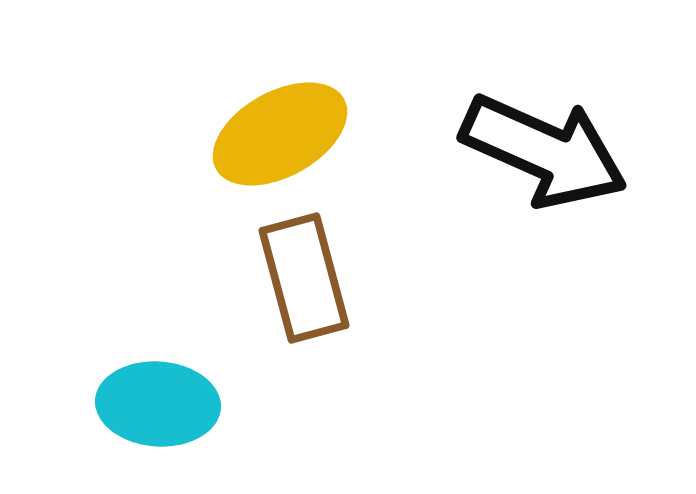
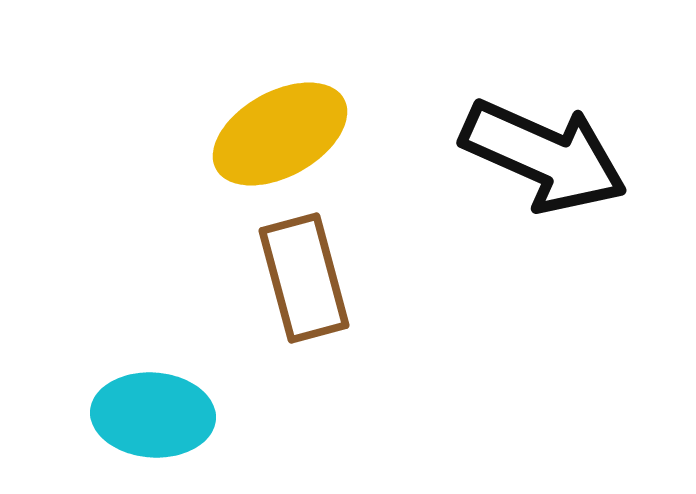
black arrow: moved 5 px down
cyan ellipse: moved 5 px left, 11 px down
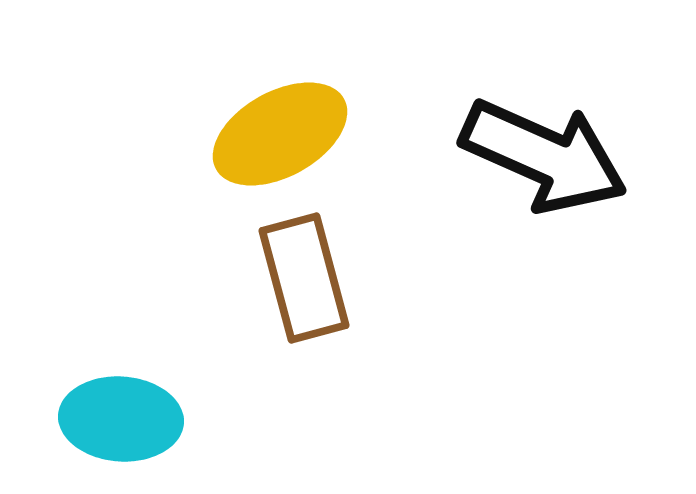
cyan ellipse: moved 32 px left, 4 px down
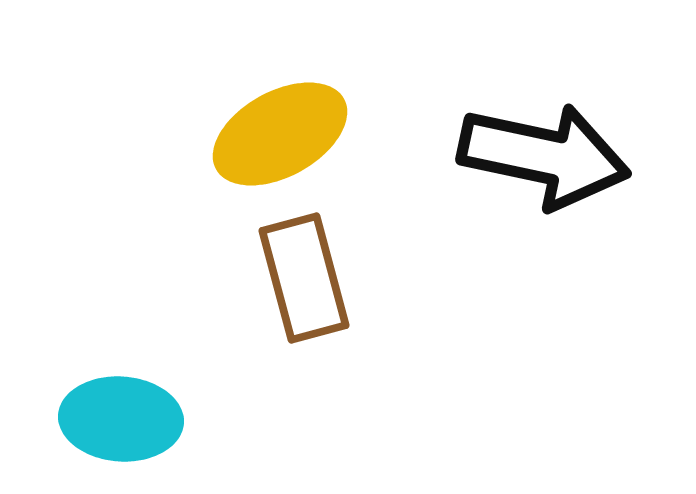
black arrow: rotated 12 degrees counterclockwise
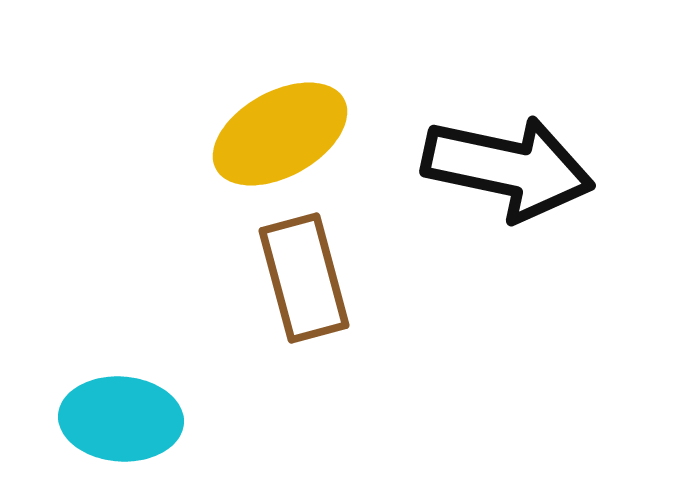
black arrow: moved 36 px left, 12 px down
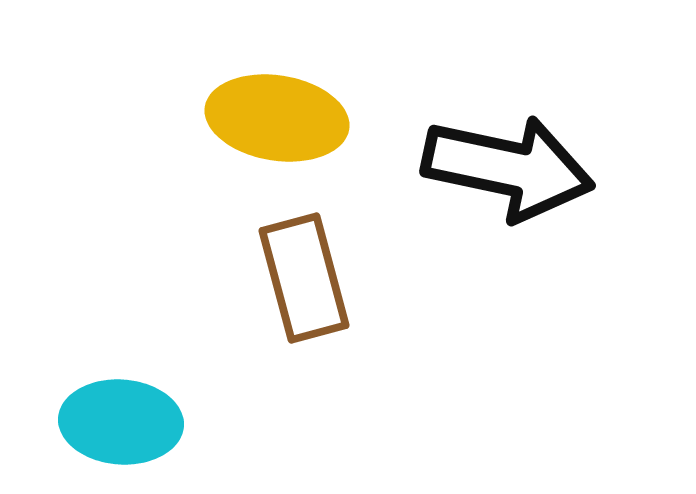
yellow ellipse: moved 3 px left, 16 px up; rotated 38 degrees clockwise
cyan ellipse: moved 3 px down
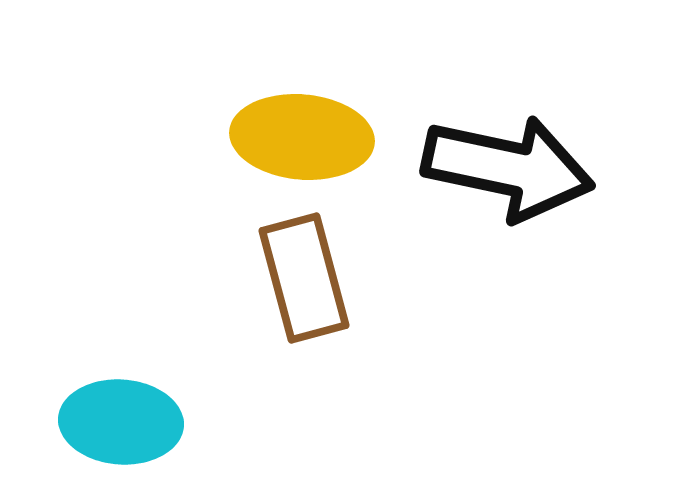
yellow ellipse: moved 25 px right, 19 px down; rotated 4 degrees counterclockwise
